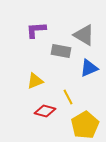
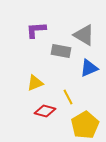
yellow triangle: moved 2 px down
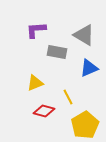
gray rectangle: moved 4 px left, 1 px down
red diamond: moved 1 px left
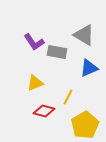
purple L-shape: moved 2 px left, 12 px down; rotated 120 degrees counterclockwise
yellow line: rotated 56 degrees clockwise
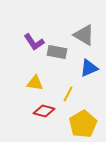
yellow triangle: rotated 30 degrees clockwise
yellow line: moved 3 px up
yellow pentagon: moved 2 px left, 1 px up
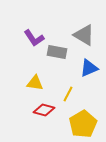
purple L-shape: moved 4 px up
red diamond: moved 1 px up
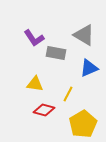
gray rectangle: moved 1 px left, 1 px down
yellow triangle: moved 1 px down
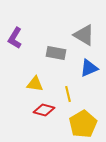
purple L-shape: moved 19 px left; rotated 65 degrees clockwise
yellow line: rotated 42 degrees counterclockwise
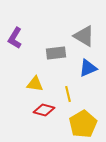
gray triangle: moved 1 px down
gray rectangle: rotated 18 degrees counterclockwise
blue triangle: moved 1 px left
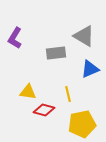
blue triangle: moved 2 px right, 1 px down
yellow triangle: moved 7 px left, 8 px down
yellow pentagon: moved 1 px left; rotated 20 degrees clockwise
